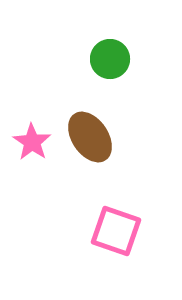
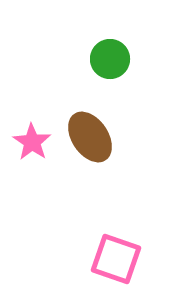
pink square: moved 28 px down
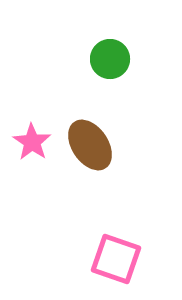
brown ellipse: moved 8 px down
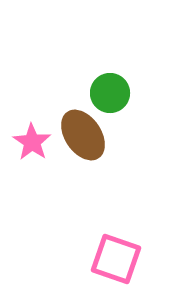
green circle: moved 34 px down
brown ellipse: moved 7 px left, 10 px up
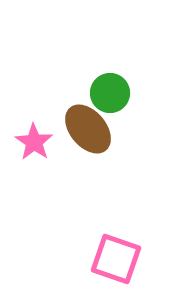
brown ellipse: moved 5 px right, 6 px up; rotated 6 degrees counterclockwise
pink star: moved 2 px right
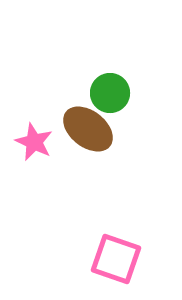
brown ellipse: rotated 12 degrees counterclockwise
pink star: rotated 9 degrees counterclockwise
